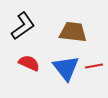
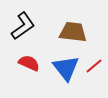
red line: rotated 30 degrees counterclockwise
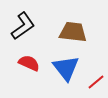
red line: moved 2 px right, 16 px down
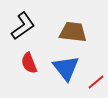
red semicircle: rotated 135 degrees counterclockwise
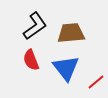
black L-shape: moved 12 px right
brown trapezoid: moved 2 px left, 1 px down; rotated 12 degrees counterclockwise
red semicircle: moved 2 px right, 3 px up
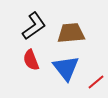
black L-shape: moved 1 px left
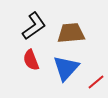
blue triangle: rotated 20 degrees clockwise
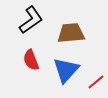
black L-shape: moved 3 px left, 6 px up
blue triangle: moved 2 px down
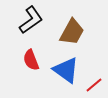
brown trapezoid: moved 1 px right, 1 px up; rotated 124 degrees clockwise
blue triangle: rotated 36 degrees counterclockwise
red line: moved 2 px left, 3 px down
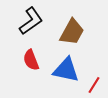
black L-shape: moved 1 px down
blue triangle: rotated 24 degrees counterclockwise
red line: rotated 18 degrees counterclockwise
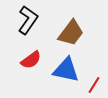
black L-shape: moved 3 px left, 1 px up; rotated 20 degrees counterclockwise
brown trapezoid: moved 1 px left, 1 px down; rotated 8 degrees clockwise
red semicircle: rotated 105 degrees counterclockwise
